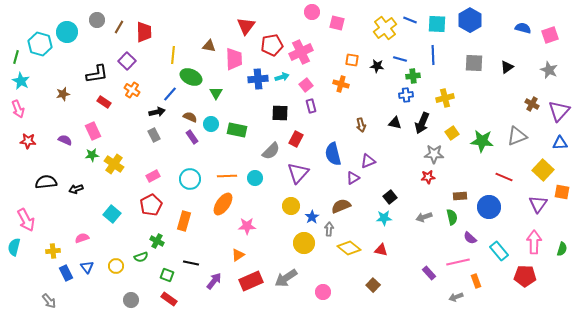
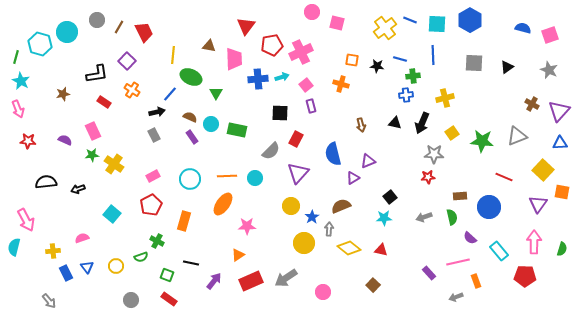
red trapezoid at (144, 32): rotated 25 degrees counterclockwise
black arrow at (76, 189): moved 2 px right
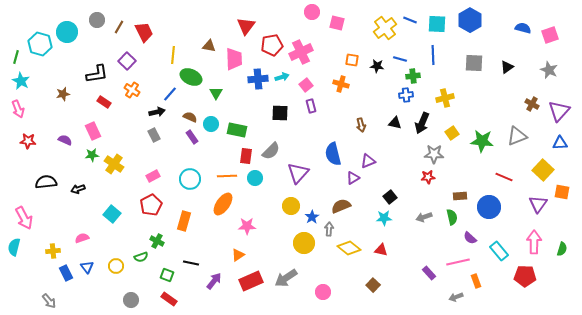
red rectangle at (296, 139): moved 50 px left, 17 px down; rotated 21 degrees counterclockwise
pink arrow at (26, 220): moved 2 px left, 2 px up
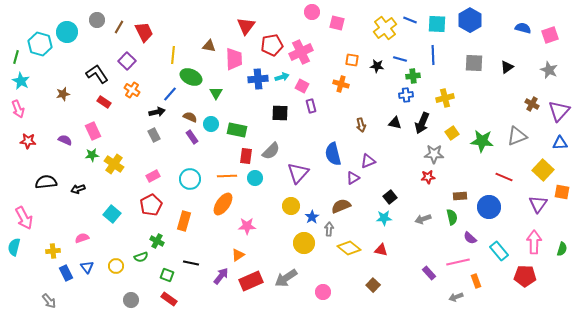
black L-shape at (97, 74): rotated 115 degrees counterclockwise
pink square at (306, 85): moved 4 px left, 1 px down; rotated 24 degrees counterclockwise
gray arrow at (424, 217): moved 1 px left, 2 px down
purple arrow at (214, 281): moved 7 px right, 5 px up
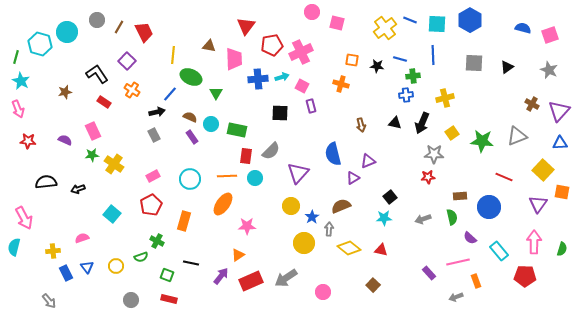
brown star at (63, 94): moved 2 px right, 2 px up
red rectangle at (169, 299): rotated 21 degrees counterclockwise
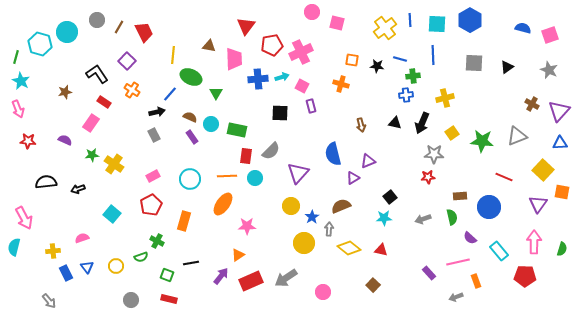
blue line at (410, 20): rotated 64 degrees clockwise
pink rectangle at (93, 131): moved 2 px left, 8 px up; rotated 60 degrees clockwise
black line at (191, 263): rotated 21 degrees counterclockwise
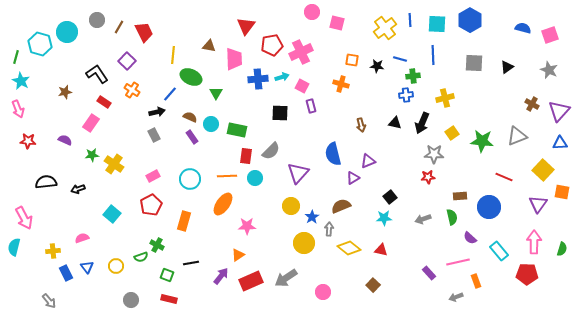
green cross at (157, 241): moved 4 px down
red pentagon at (525, 276): moved 2 px right, 2 px up
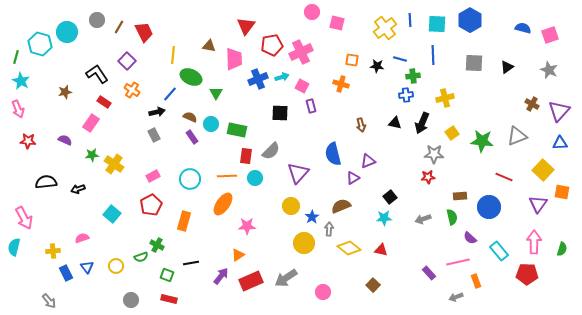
blue cross at (258, 79): rotated 18 degrees counterclockwise
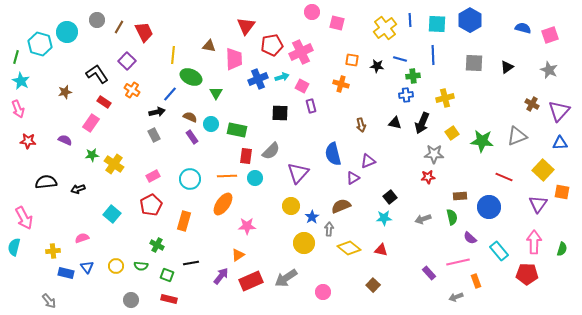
green semicircle at (141, 257): moved 9 px down; rotated 24 degrees clockwise
blue rectangle at (66, 273): rotated 49 degrees counterclockwise
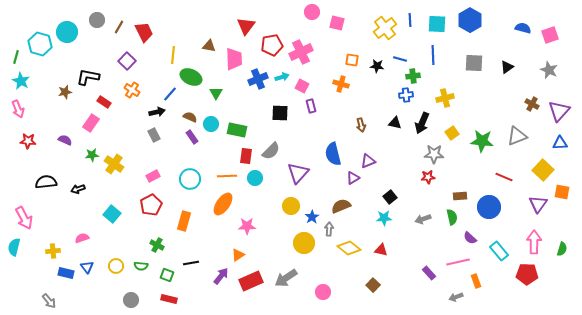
black L-shape at (97, 74): moved 9 px left, 3 px down; rotated 45 degrees counterclockwise
